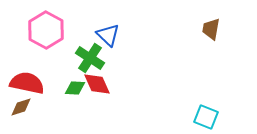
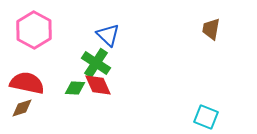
pink hexagon: moved 12 px left
green cross: moved 6 px right, 5 px down
red diamond: moved 1 px right, 1 px down
brown diamond: moved 1 px right, 1 px down
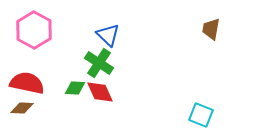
green cross: moved 3 px right
red diamond: moved 2 px right, 7 px down
brown diamond: rotated 20 degrees clockwise
cyan square: moved 5 px left, 2 px up
